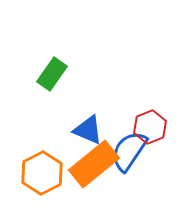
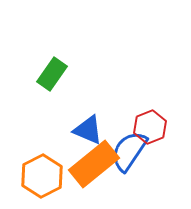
orange hexagon: moved 3 px down
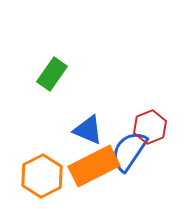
orange rectangle: moved 2 px down; rotated 12 degrees clockwise
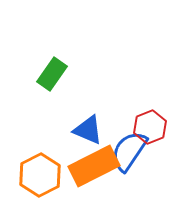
orange hexagon: moved 2 px left, 1 px up
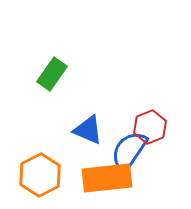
orange rectangle: moved 13 px right, 12 px down; rotated 21 degrees clockwise
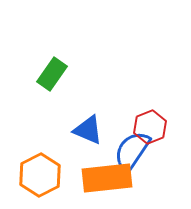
blue semicircle: moved 3 px right
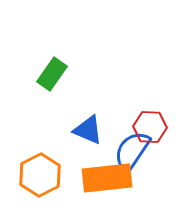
red hexagon: rotated 24 degrees clockwise
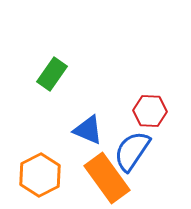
red hexagon: moved 16 px up
orange rectangle: rotated 60 degrees clockwise
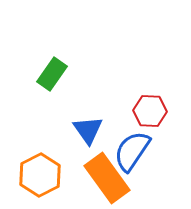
blue triangle: rotated 32 degrees clockwise
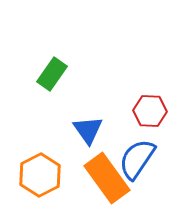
blue semicircle: moved 5 px right, 8 px down
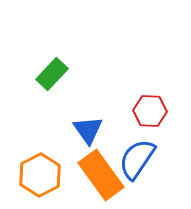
green rectangle: rotated 8 degrees clockwise
orange rectangle: moved 6 px left, 3 px up
